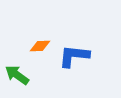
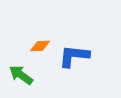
green arrow: moved 4 px right
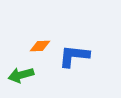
green arrow: rotated 50 degrees counterclockwise
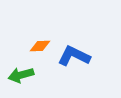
blue L-shape: rotated 20 degrees clockwise
